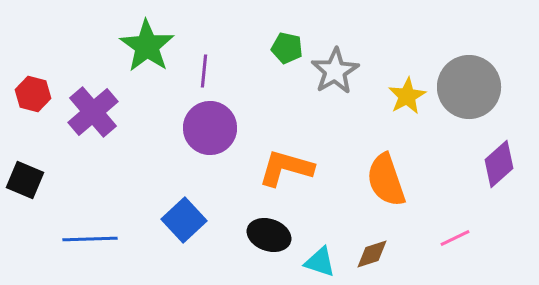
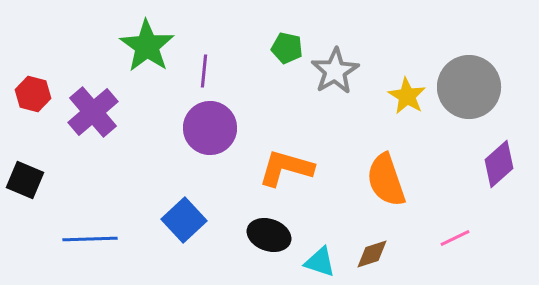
yellow star: rotated 12 degrees counterclockwise
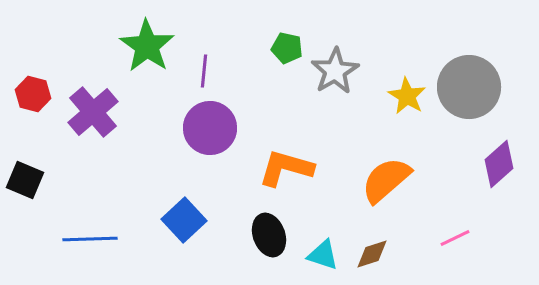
orange semicircle: rotated 68 degrees clockwise
black ellipse: rotated 51 degrees clockwise
cyan triangle: moved 3 px right, 7 px up
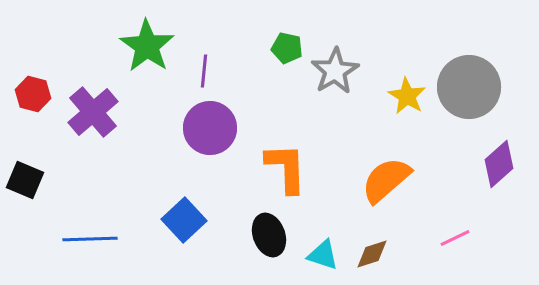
orange L-shape: rotated 72 degrees clockwise
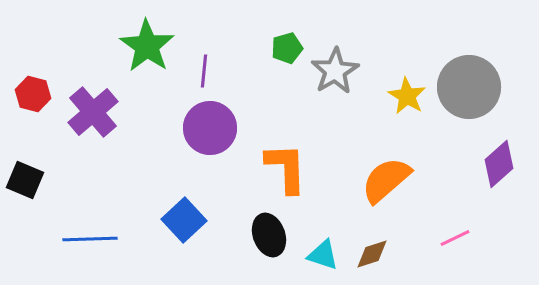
green pentagon: rotated 28 degrees counterclockwise
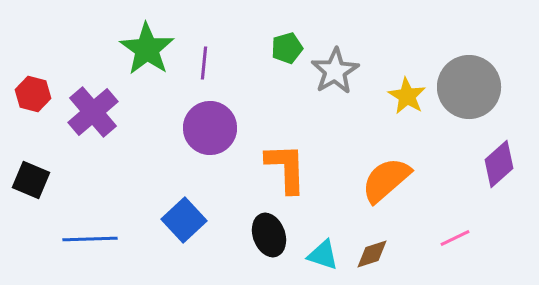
green star: moved 3 px down
purple line: moved 8 px up
black square: moved 6 px right
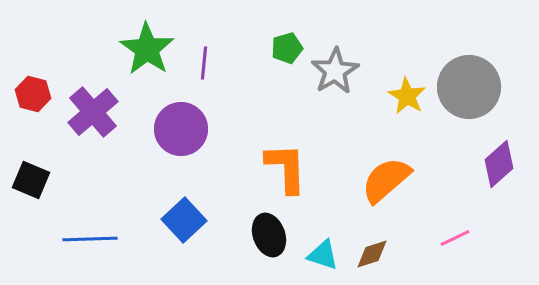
purple circle: moved 29 px left, 1 px down
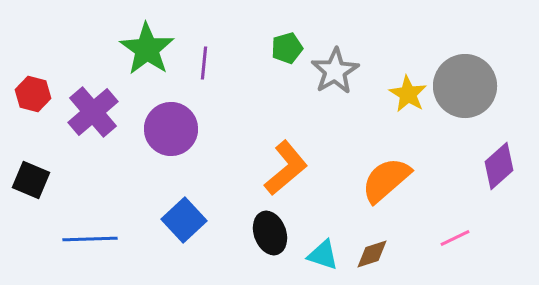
gray circle: moved 4 px left, 1 px up
yellow star: moved 1 px right, 2 px up
purple circle: moved 10 px left
purple diamond: moved 2 px down
orange L-shape: rotated 52 degrees clockwise
black ellipse: moved 1 px right, 2 px up
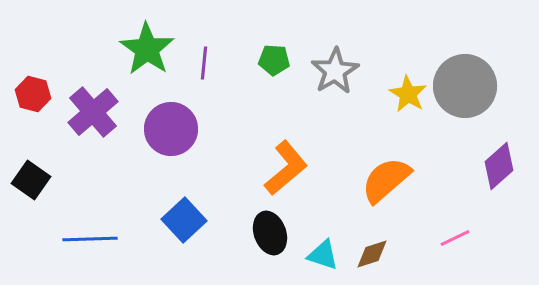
green pentagon: moved 13 px left, 12 px down; rotated 20 degrees clockwise
black square: rotated 12 degrees clockwise
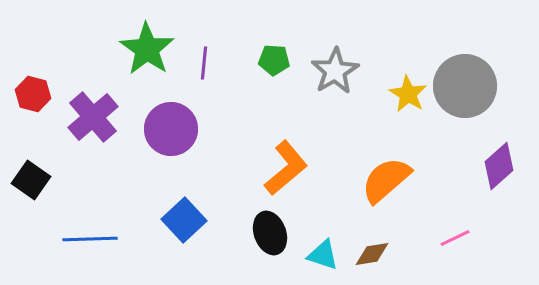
purple cross: moved 5 px down
brown diamond: rotated 9 degrees clockwise
